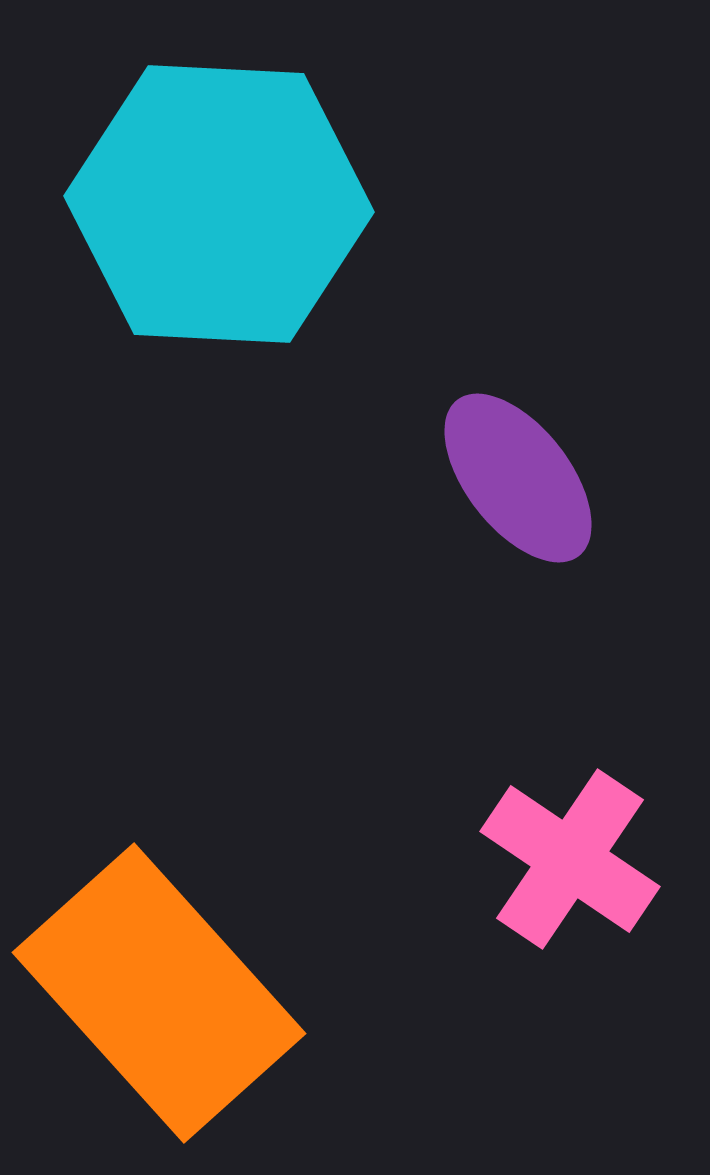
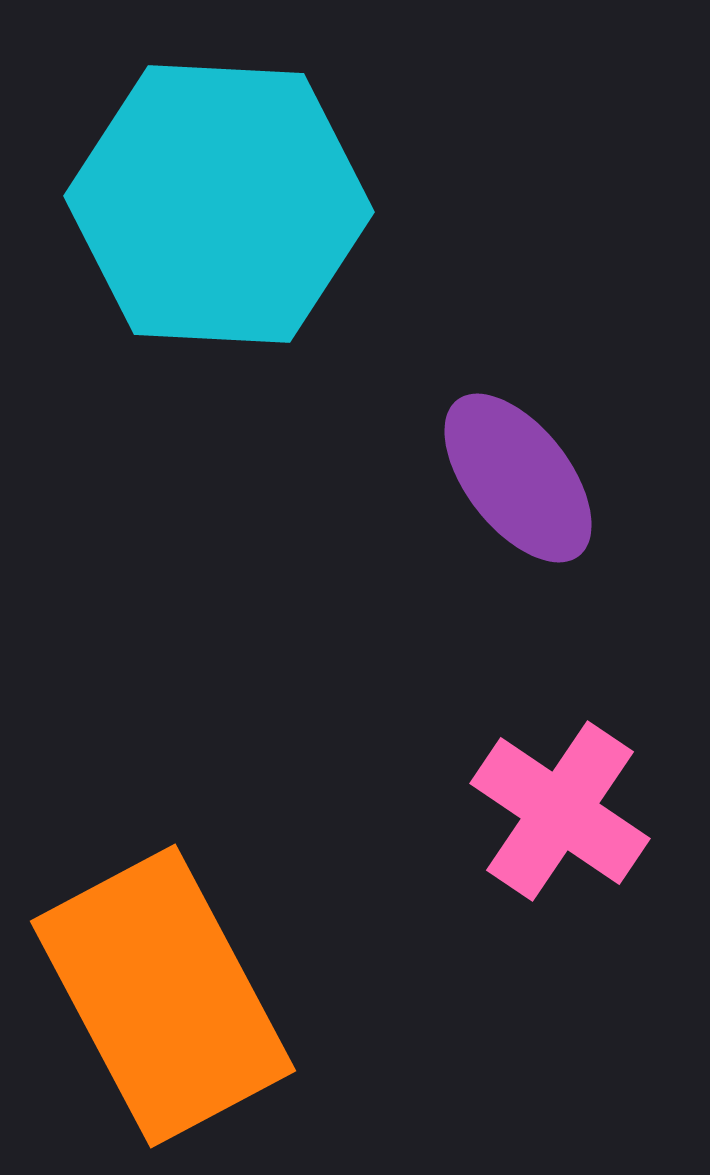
pink cross: moved 10 px left, 48 px up
orange rectangle: moved 4 px right, 3 px down; rotated 14 degrees clockwise
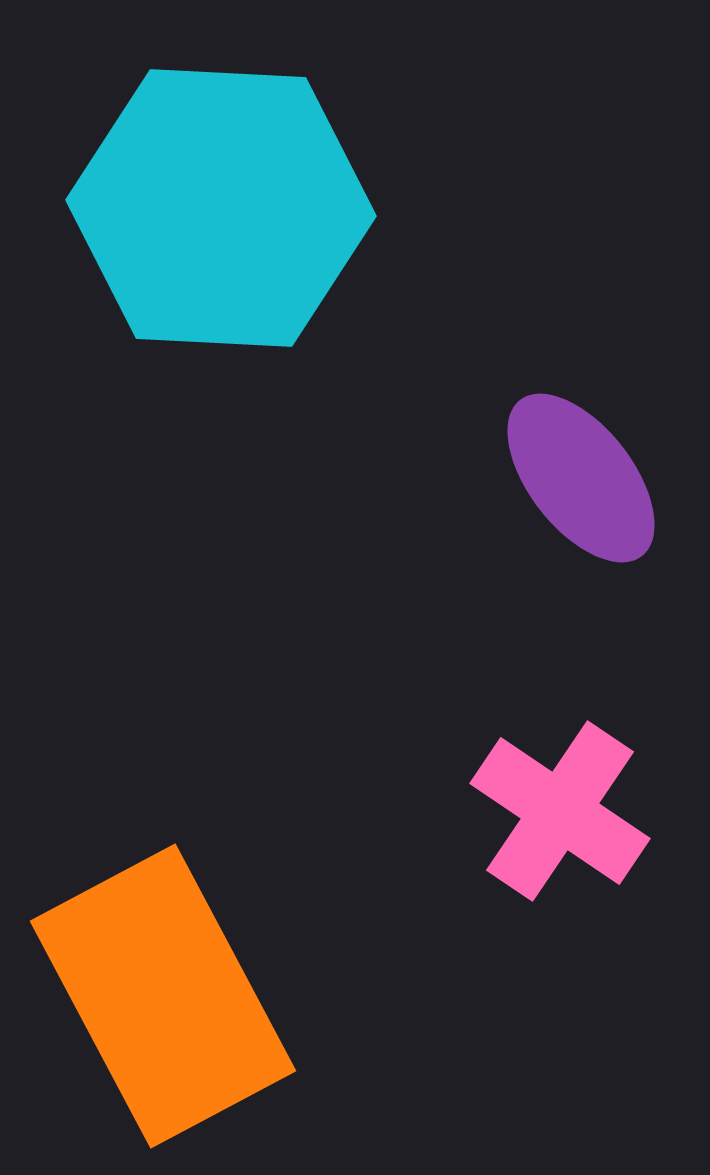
cyan hexagon: moved 2 px right, 4 px down
purple ellipse: moved 63 px right
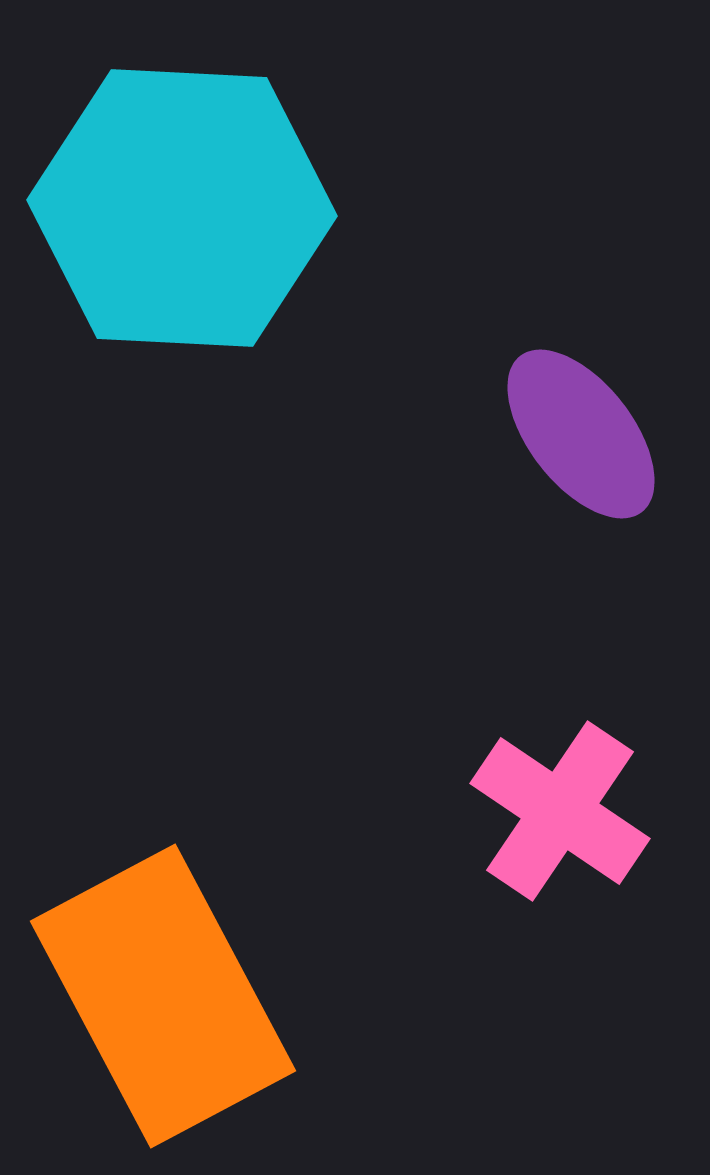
cyan hexagon: moved 39 px left
purple ellipse: moved 44 px up
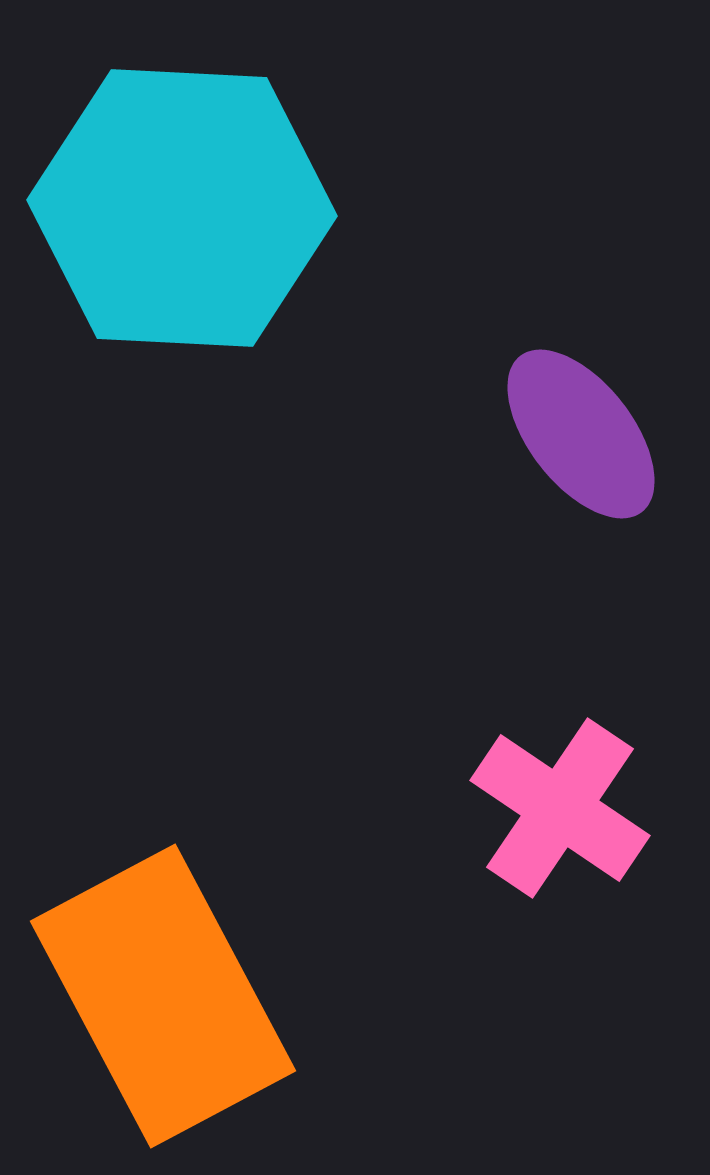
pink cross: moved 3 px up
